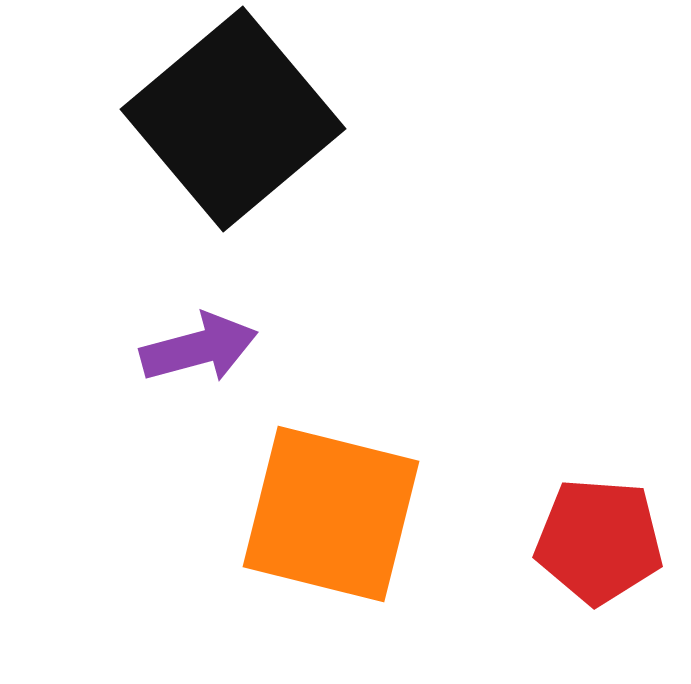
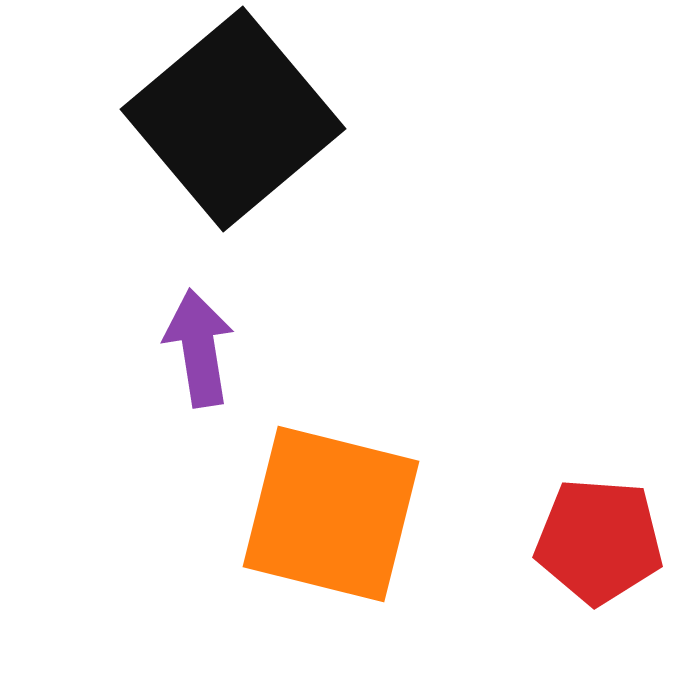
purple arrow: rotated 84 degrees counterclockwise
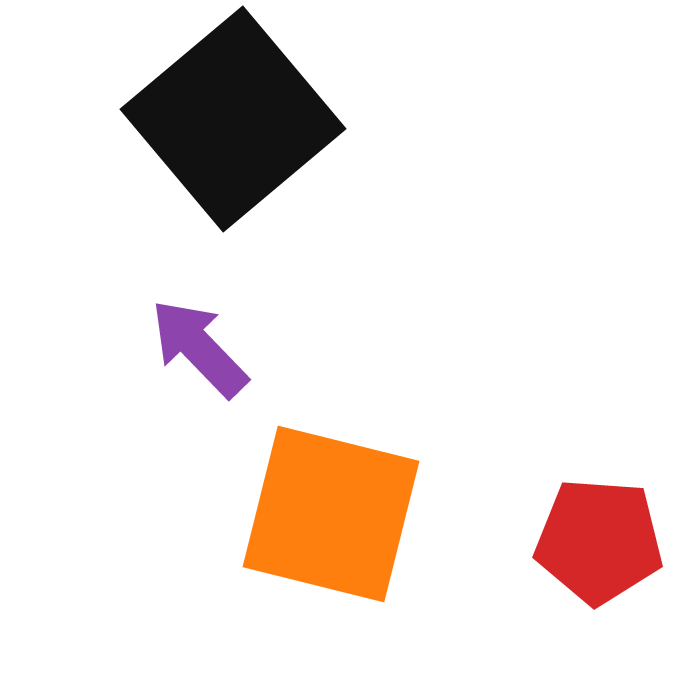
purple arrow: rotated 35 degrees counterclockwise
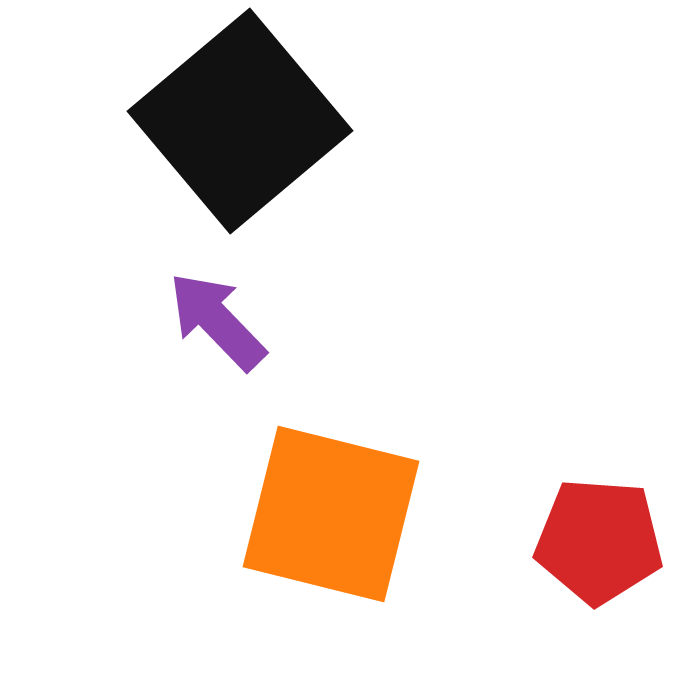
black square: moved 7 px right, 2 px down
purple arrow: moved 18 px right, 27 px up
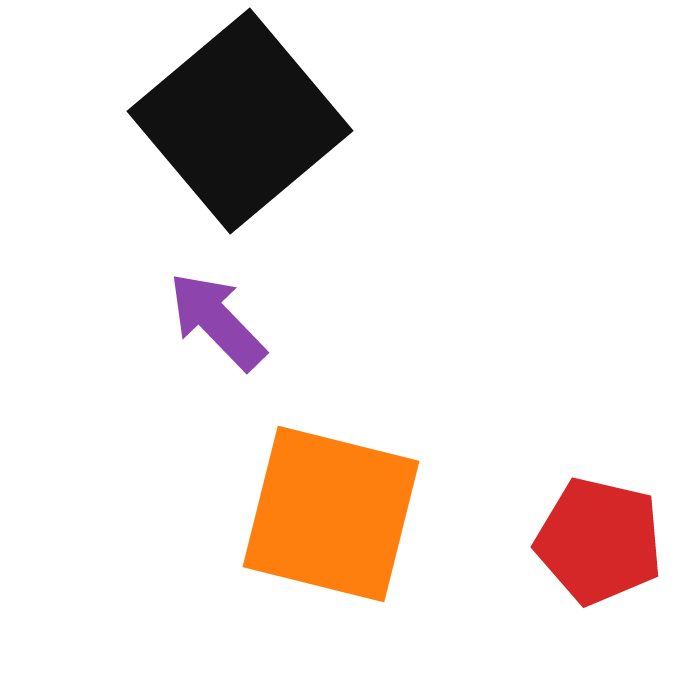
red pentagon: rotated 9 degrees clockwise
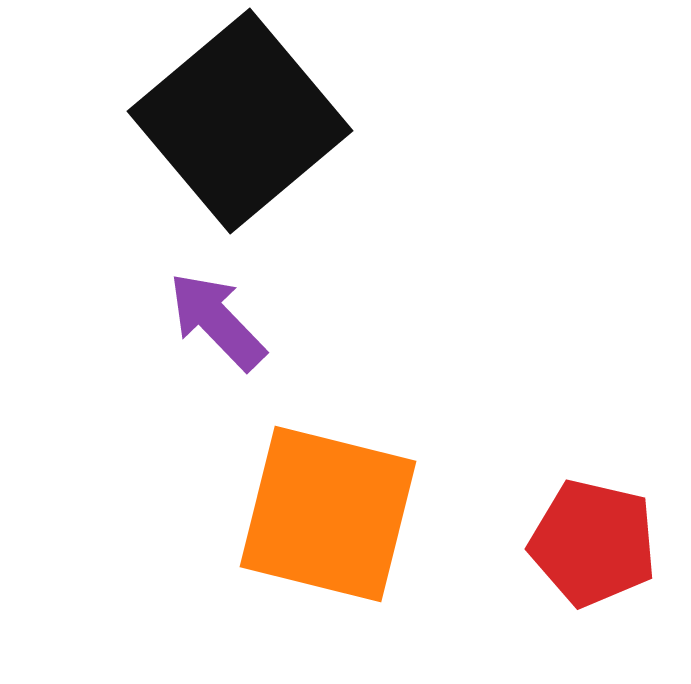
orange square: moved 3 px left
red pentagon: moved 6 px left, 2 px down
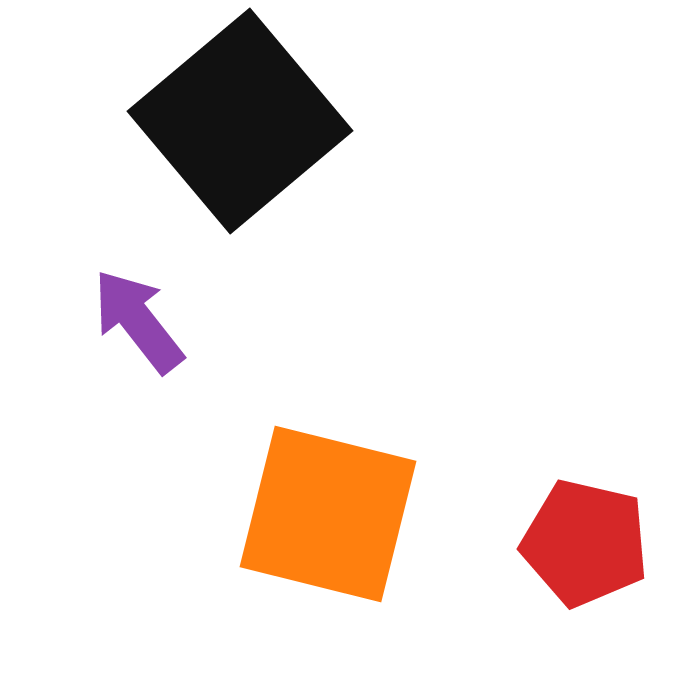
purple arrow: moved 79 px left; rotated 6 degrees clockwise
red pentagon: moved 8 px left
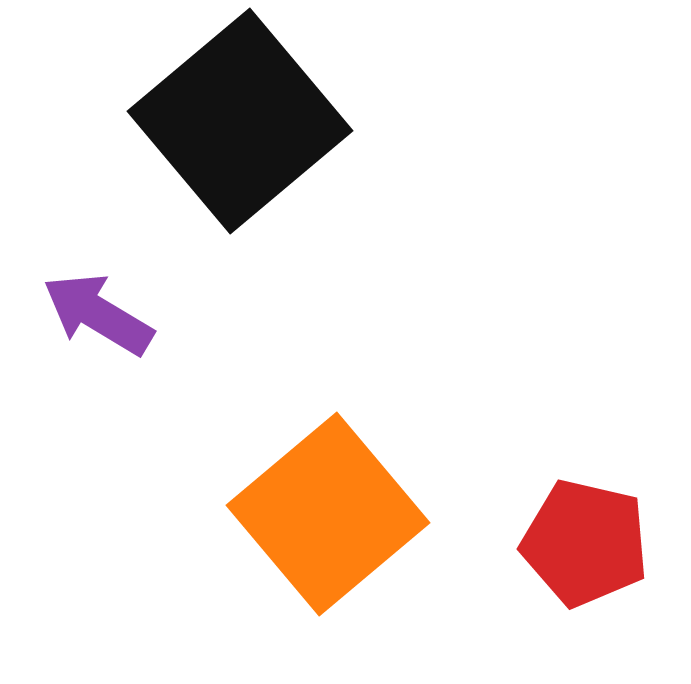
purple arrow: moved 40 px left, 7 px up; rotated 21 degrees counterclockwise
orange square: rotated 36 degrees clockwise
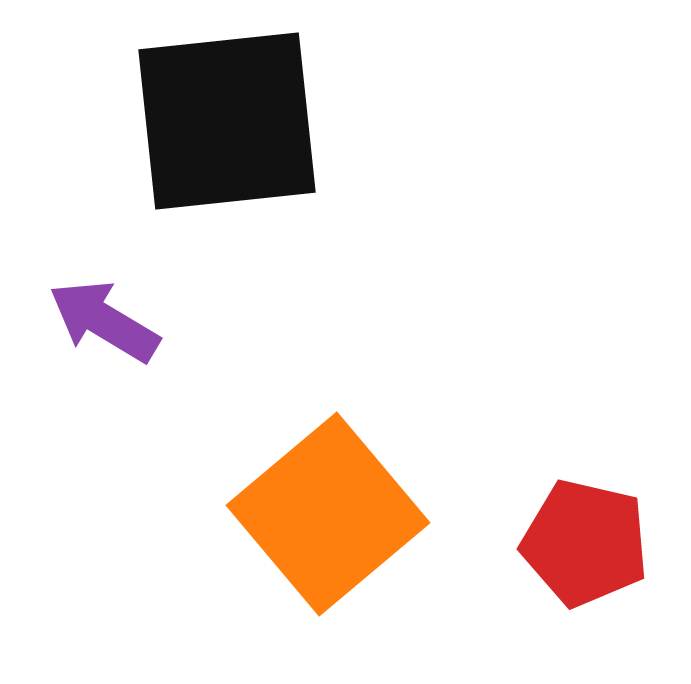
black square: moved 13 px left; rotated 34 degrees clockwise
purple arrow: moved 6 px right, 7 px down
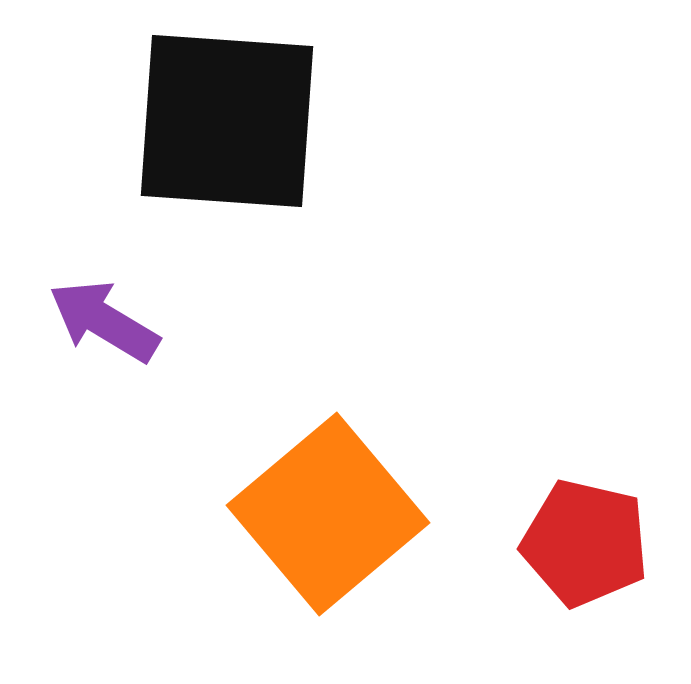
black square: rotated 10 degrees clockwise
